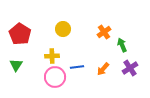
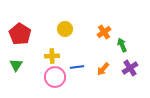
yellow circle: moved 2 px right
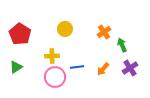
green triangle: moved 2 px down; rotated 24 degrees clockwise
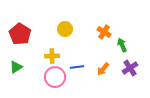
orange cross: rotated 24 degrees counterclockwise
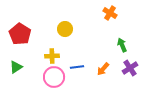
orange cross: moved 6 px right, 19 px up
pink circle: moved 1 px left
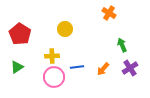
orange cross: moved 1 px left
green triangle: moved 1 px right
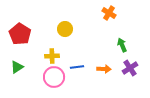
orange arrow: moved 1 px right; rotated 128 degrees counterclockwise
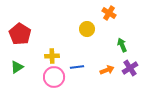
yellow circle: moved 22 px right
orange arrow: moved 3 px right, 1 px down; rotated 24 degrees counterclockwise
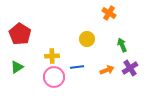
yellow circle: moved 10 px down
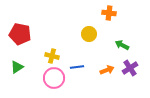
orange cross: rotated 24 degrees counterclockwise
red pentagon: rotated 20 degrees counterclockwise
yellow circle: moved 2 px right, 5 px up
green arrow: rotated 40 degrees counterclockwise
yellow cross: rotated 16 degrees clockwise
pink circle: moved 1 px down
